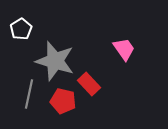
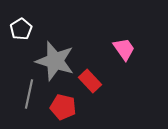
red rectangle: moved 1 px right, 3 px up
red pentagon: moved 6 px down
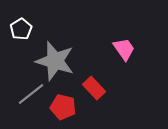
red rectangle: moved 4 px right, 7 px down
gray line: moved 2 px right; rotated 40 degrees clockwise
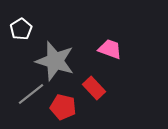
pink trapezoid: moved 14 px left; rotated 35 degrees counterclockwise
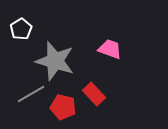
red rectangle: moved 6 px down
gray line: rotated 8 degrees clockwise
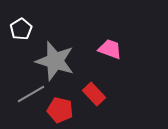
red pentagon: moved 3 px left, 3 px down
